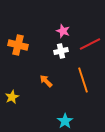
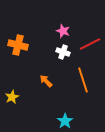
white cross: moved 2 px right, 1 px down; rotated 32 degrees clockwise
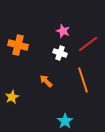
red line: moved 2 px left; rotated 10 degrees counterclockwise
white cross: moved 3 px left, 1 px down
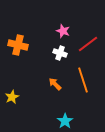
orange arrow: moved 9 px right, 3 px down
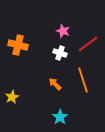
cyan star: moved 5 px left, 4 px up
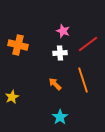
white cross: rotated 24 degrees counterclockwise
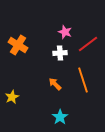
pink star: moved 2 px right, 1 px down
orange cross: rotated 18 degrees clockwise
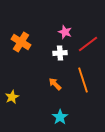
orange cross: moved 3 px right, 3 px up
